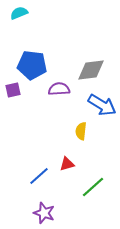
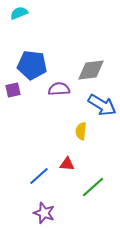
red triangle: rotated 21 degrees clockwise
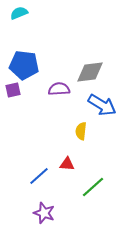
blue pentagon: moved 8 px left
gray diamond: moved 1 px left, 2 px down
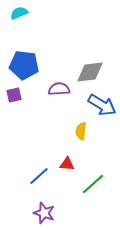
purple square: moved 1 px right, 5 px down
green line: moved 3 px up
